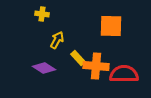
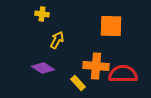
yellow rectangle: moved 25 px down
purple diamond: moved 1 px left
red semicircle: moved 1 px left
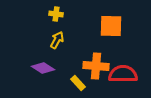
yellow cross: moved 14 px right
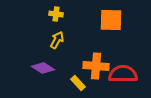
orange square: moved 6 px up
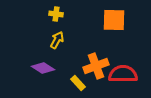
orange square: moved 3 px right
orange cross: rotated 25 degrees counterclockwise
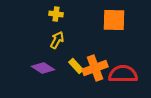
orange cross: moved 1 px left, 2 px down
yellow rectangle: moved 2 px left, 17 px up
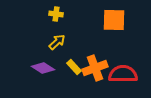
yellow arrow: moved 2 px down; rotated 18 degrees clockwise
yellow rectangle: moved 2 px left, 1 px down
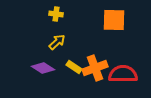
yellow rectangle: rotated 14 degrees counterclockwise
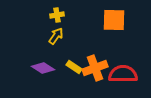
yellow cross: moved 1 px right, 1 px down; rotated 16 degrees counterclockwise
yellow arrow: moved 1 px left, 6 px up; rotated 12 degrees counterclockwise
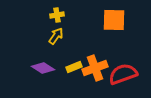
yellow rectangle: rotated 56 degrees counterclockwise
red semicircle: rotated 20 degrees counterclockwise
